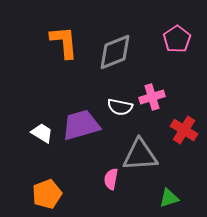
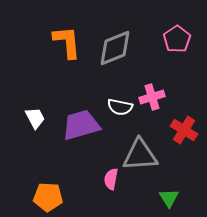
orange L-shape: moved 3 px right
gray diamond: moved 4 px up
white trapezoid: moved 7 px left, 15 px up; rotated 30 degrees clockwise
orange pentagon: moved 1 px right, 3 px down; rotated 24 degrees clockwise
green triangle: rotated 45 degrees counterclockwise
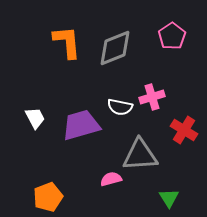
pink pentagon: moved 5 px left, 3 px up
pink semicircle: rotated 65 degrees clockwise
orange pentagon: rotated 24 degrees counterclockwise
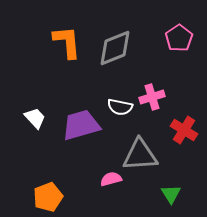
pink pentagon: moved 7 px right, 2 px down
white trapezoid: rotated 15 degrees counterclockwise
green triangle: moved 2 px right, 4 px up
